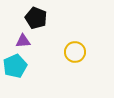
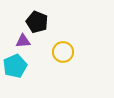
black pentagon: moved 1 px right, 4 px down
yellow circle: moved 12 px left
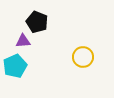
yellow circle: moved 20 px right, 5 px down
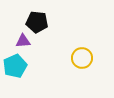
black pentagon: rotated 15 degrees counterclockwise
yellow circle: moved 1 px left, 1 px down
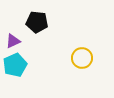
purple triangle: moved 10 px left; rotated 21 degrees counterclockwise
cyan pentagon: moved 1 px up
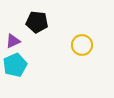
yellow circle: moved 13 px up
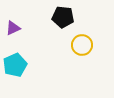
black pentagon: moved 26 px right, 5 px up
purple triangle: moved 13 px up
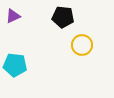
purple triangle: moved 12 px up
cyan pentagon: rotated 30 degrees clockwise
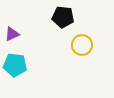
purple triangle: moved 1 px left, 18 px down
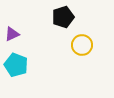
black pentagon: rotated 25 degrees counterclockwise
cyan pentagon: moved 1 px right; rotated 15 degrees clockwise
